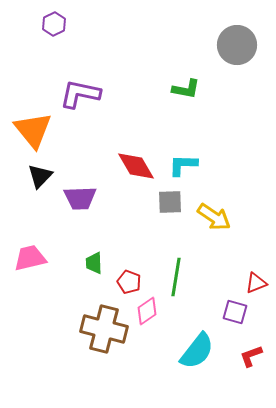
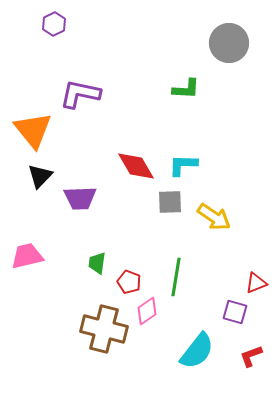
gray circle: moved 8 px left, 2 px up
green L-shape: rotated 8 degrees counterclockwise
pink trapezoid: moved 3 px left, 2 px up
green trapezoid: moved 3 px right; rotated 10 degrees clockwise
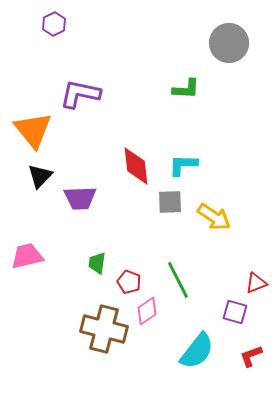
red diamond: rotated 24 degrees clockwise
green line: moved 2 px right, 3 px down; rotated 36 degrees counterclockwise
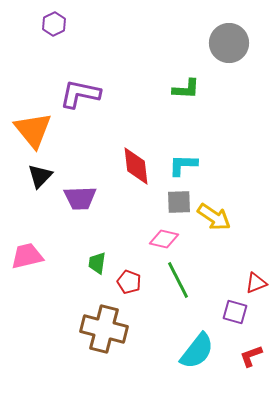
gray square: moved 9 px right
pink diamond: moved 17 px right, 72 px up; rotated 48 degrees clockwise
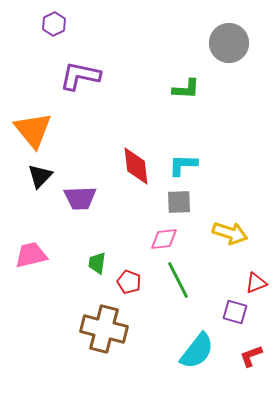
purple L-shape: moved 18 px up
yellow arrow: moved 16 px right, 16 px down; rotated 16 degrees counterclockwise
pink diamond: rotated 20 degrees counterclockwise
pink trapezoid: moved 4 px right, 1 px up
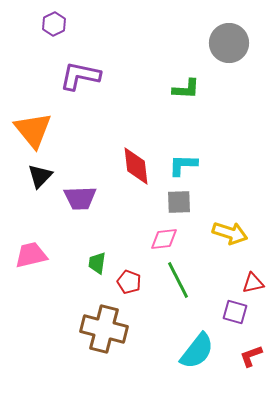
red triangle: moved 3 px left; rotated 10 degrees clockwise
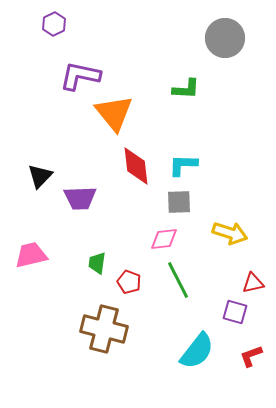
gray circle: moved 4 px left, 5 px up
orange triangle: moved 81 px right, 17 px up
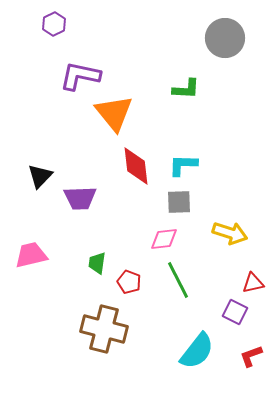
purple square: rotated 10 degrees clockwise
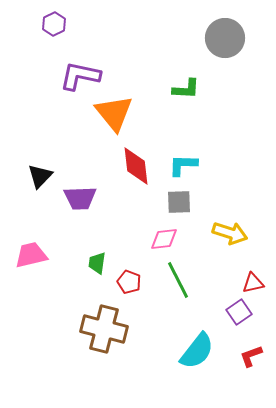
purple square: moved 4 px right; rotated 30 degrees clockwise
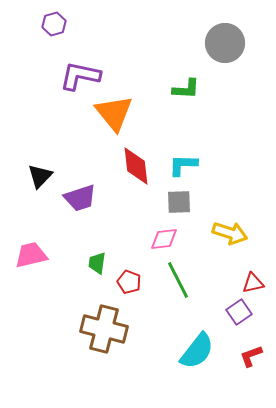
purple hexagon: rotated 10 degrees clockwise
gray circle: moved 5 px down
purple trapezoid: rotated 16 degrees counterclockwise
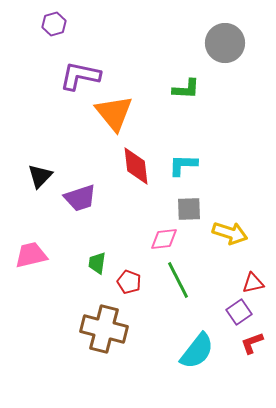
gray square: moved 10 px right, 7 px down
red L-shape: moved 1 px right, 13 px up
